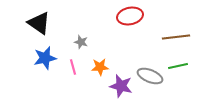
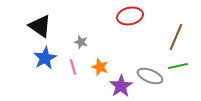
black triangle: moved 1 px right, 3 px down
brown line: rotated 60 degrees counterclockwise
blue star: rotated 15 degrees counterclockwise
orange star: rotated 24 degrees clockwise
purple star: rotated 25 degrees clockwise
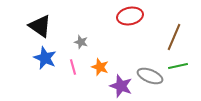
brown line: moved 2 px left
blue star: rotated 20 degrees counterclockwise
purple star: rotated 20 degrees counterclockwise
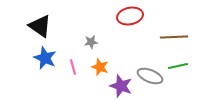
brown line: rotated 64 degrees clockwise
gray star: moved 10 px right; rotated 24 degrees counterclockwise
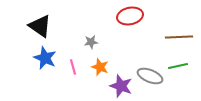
brown line: moved 5 px right
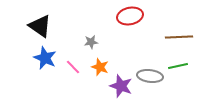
pink line: rotated 28 degrees counterclockwise
gray ellipse: rotated 15 degrees counterclockwise
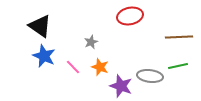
gray star: rotated 16 degrees counterclockwise
blue star: moved 1 px left, 2 px up
